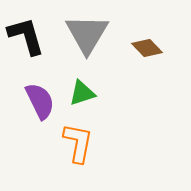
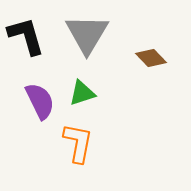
brown diamond: moved 4 px right, 10 px down
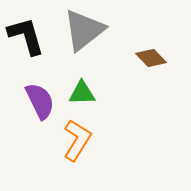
gray triangle: moved 3 px left, 4 px up; rotated 21 degrees clockwise
green triangle: rotated 16 degrees clockwise
orange L-shape: moved 1 px left, 3 px up; rotated 21 degrees clockwise
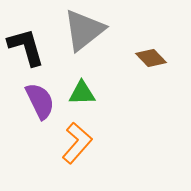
black L-shape: moved 11 px down
orange L-shape: moved 3 px down; rotated 9 degrees clockwise
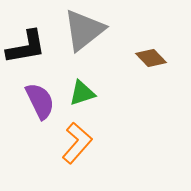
black L-shape: rotated 96 degrees clockwise
green triangle: rotated 16 degrees counterclockwise
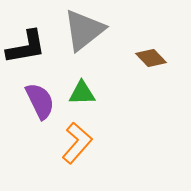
green triangle: rotated 16 degrees clockwise
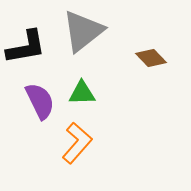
gray triangle: moved 1 px left, 1 px down
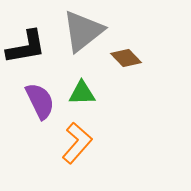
brown diamond: moved 25 px left
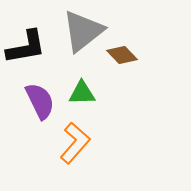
brown diamond: moved 4 px left, 3 px up
orange L-shape: moved 2 px left
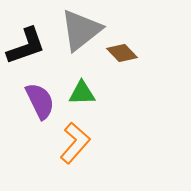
gray triangle: moved 2 px left, 1 px up
black L-shape: moved 1 px up; rotated 9 degrees counterclockwise
brown diamond: moved 2 px up
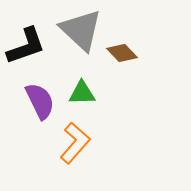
gray triangle: rotated 39 degrees counterclockwise
